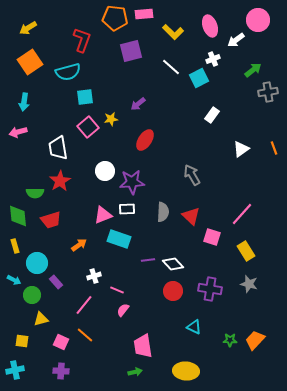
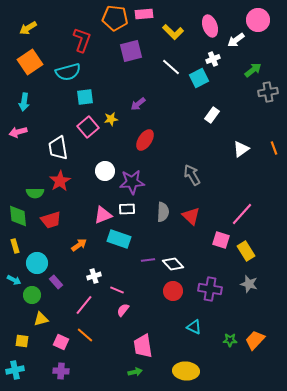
pink square at (212, 237): moved 9 px right, 3 px down
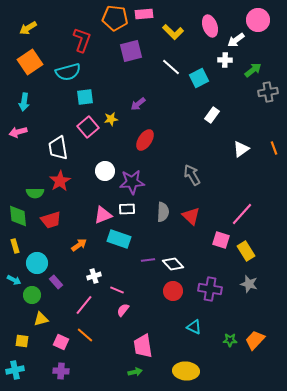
white cross at (213, 59): moved 12 px right, 1 px down; rotated 24 degrees clockwise
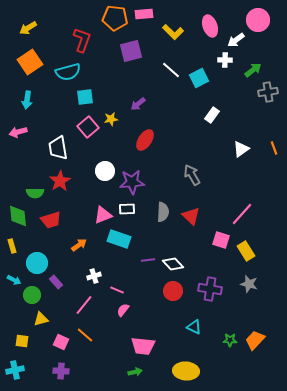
white line at (171, 67): moved 3 px down
cyan arrow at (24, 102): moved 3 px right, 2 px up
yellow rectangle at (15, 246): moved 3 px left
pink trapezoid at (143, 346): rotated 75 degrees counterclockwise
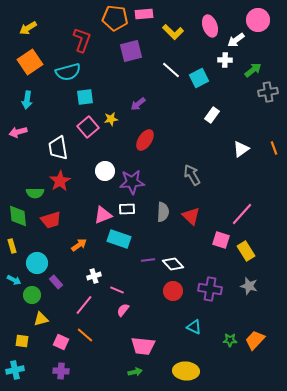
gray star at (249, 284): moved 2 px down
